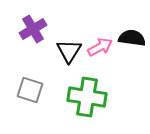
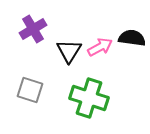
green cross: moved 2 px right, 1 px down; rotated 9 degrees clockwise
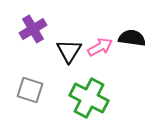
green cross: rotated 9 degrees clockwise
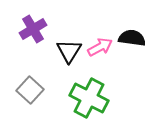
gray square: rotated 24 degrees clockwise
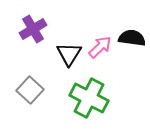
pink arrow: rotated 15 degrees counterclockwise
black triangle: moved 3 px down
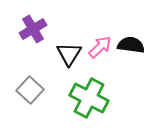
black semicircle: moved 1 px left, 7 px down
